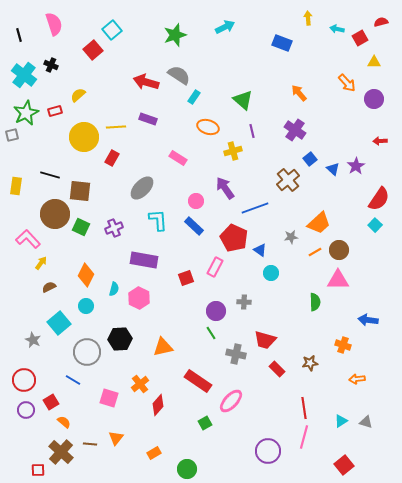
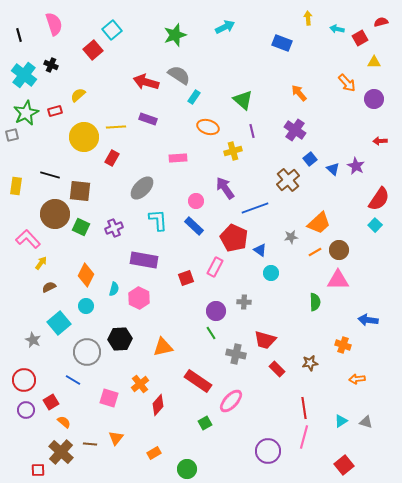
pink rectangle at (178, 158): rotated 36 degrees counterclockwise
purple star at (356, 166): rotated 12 degrees counterclockwise
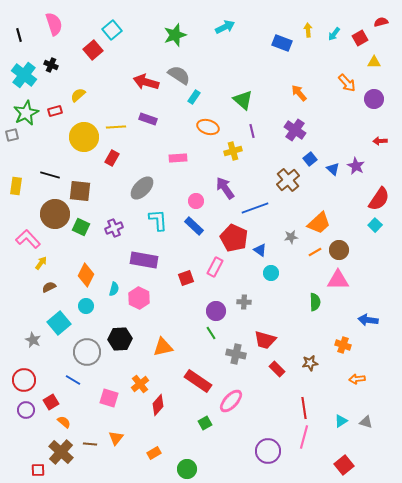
yellow arrow at (308, 18): moved 12 px down
cyan arrow at (337, 29): moved 3 px left, 5 px down; rotated 64 degrees counterclockwise
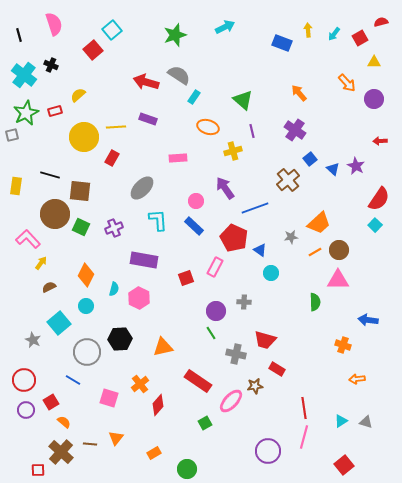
brown star at (310, 363): moved 55 px left, 23 px down
red rectangle at (277, 369): rotated 14 degrees counterclockwise
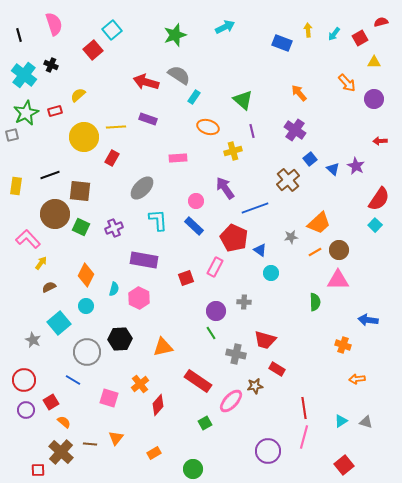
black line at (50, 175): rotated 36 degrees counterclockwise
green circle at (187, 469): moved 6 px right
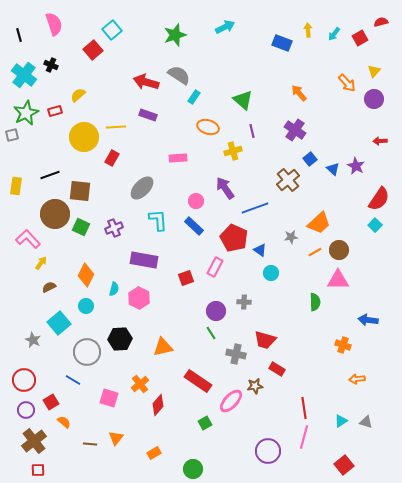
yellow triangle at (374, 62): moved 9 px down; rotated 48 degrees counterclockwise
purple rectangle at (148, 119): moved 4 px up
brown cross at (61, 452): moved 27 px left, 11 px up; rotated 10 degrees clockwise
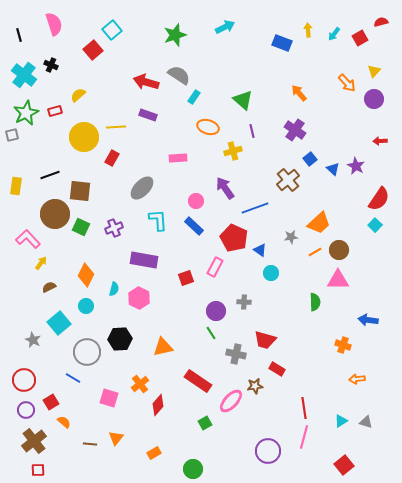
blue line at (73, 380): moved 2 px up
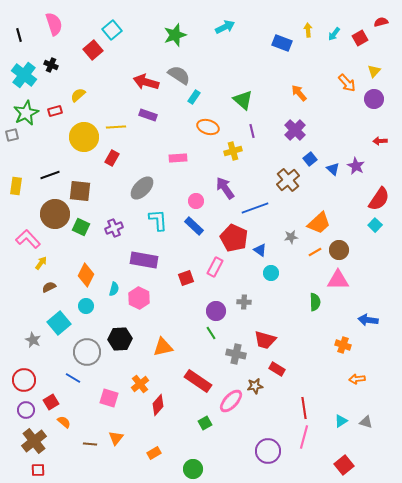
purple cross at (295, 130): rotated 10 degrees clockwise
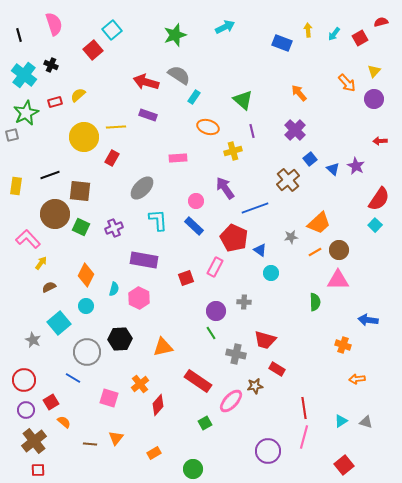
red rectangle at (55, 111): moved 9 px up
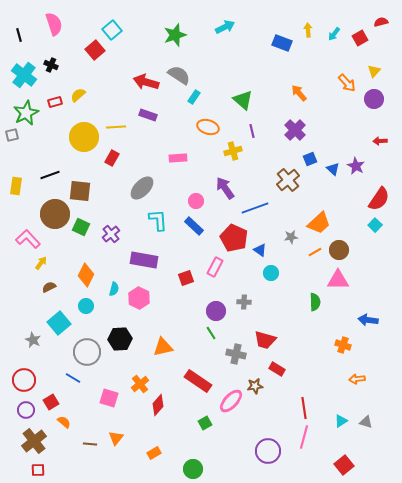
red square at (93, 50): moved 2 px right
blue square at (310, 159): rotated 16 degrees clockwise
purple cross at (114, 228): moved 3 px left, 6 px down; rotated 18 degrees counterclockwise
